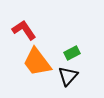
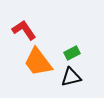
orange trapezoid: moved 1 px right
black triangle: moved 3 px right, 1 px down; rotated 35 degrees clockwise
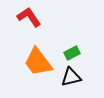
red L-shape: moved 5 px right, 13 px up
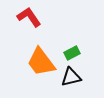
orange trapezoid: moved 3 px right
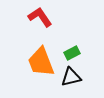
red L-shape: moved 11 px right
orange trapezoid: rotated 16 degrees clockwise
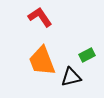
green rectangle: moved 15 px right, 2 px down
orange trapezoid: moved 1 px right, 1 px up
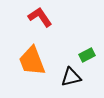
orange trapezoid: moved 10 px left
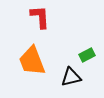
red L-shape: rotated 30 degrees clockwise
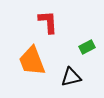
red L-shape: moved 8 px right, 5 px down
green rectangle: moved 8 px up
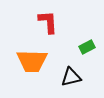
orange trapezoid: rotated 68 degrees counterclockwise
